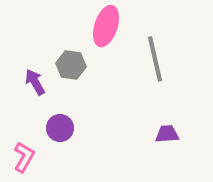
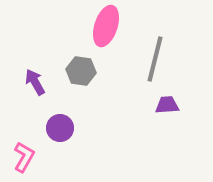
gray line: rotated 27 degrees clockwise
gray hexagon: moved 10 px right, 6 px down
purple trapezoid: moved 29 px up
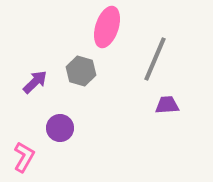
pink ellipse: moved 1 px right, 1 px down
gray line: rotated 9 degrees clockwise
gray hexagon: rotated 8 degrees clockwise
purple arrow: rotated 76 degrees clockwise
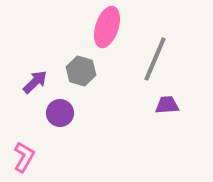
purple circle: moved 15 px up
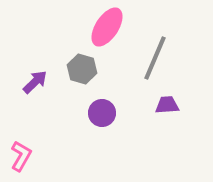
pink ellipse: rotated 15 degrees clockwise
gray line: moved 1 px up
gray hexagon: moved 1 px right, 2 px up
purple circle: moved 42 px right
pink L-shape: moved 3 px left, 1 px up
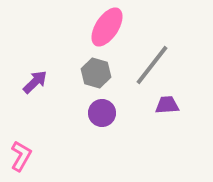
gray line: moved 3 px left, 7 px down; rotated 15 degrees clockwise
gray hexagon: moved 14 px right, 4 px down
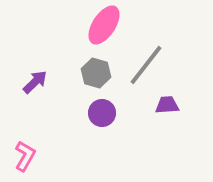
pink ellipse: moved 3 px left, 2 px up
gray line: moved 6 px left
pink L-shape: moved 4 px right
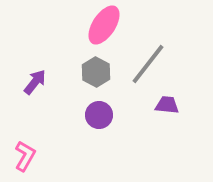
gray line: moved 2 px right, 1 px up
gray hexagon: moved 1 px up; rotated 12 degrees clockwise
purple arrow: rotated 8 degrees counterclockwise
purple trapezoid: rotated 10 degrees clockwise
purple circle: moved 3 px left, 2 px down
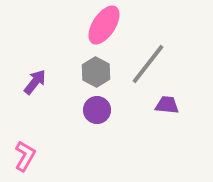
purple circle: moved 2 px left, 5 px up
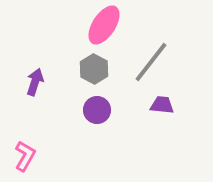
gray line: moved 3 px right, 2 px up
gray hexagon: moved 2 px left, 3 px up
purple arrow: rotated 20 degrees counterclockwise
purple trapezoid: moved 5 px left
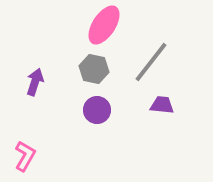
gray hexagon: rotated 16 degrees counterclockwise
